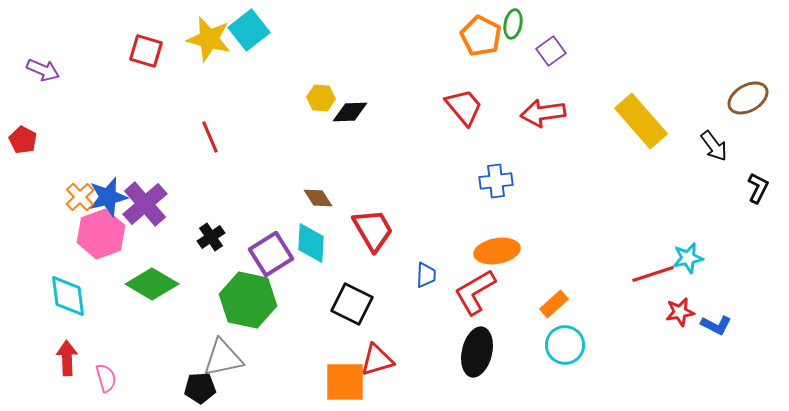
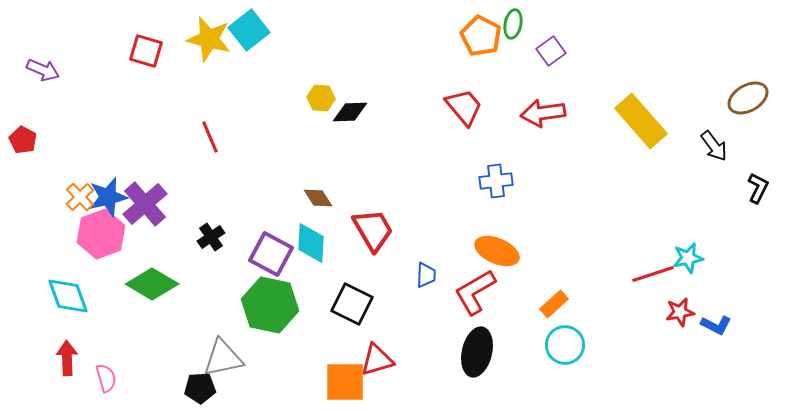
orange ellipse at (497, 251): rotated 33 degrees clockwise
purple square at (271, 254): rotated 30 degrees counterclockwise
cyan diamond at (68, 296): rotated 12 degrees counterclockwise
green hexagon at (248, 300): moved 22 px right, 5 px down
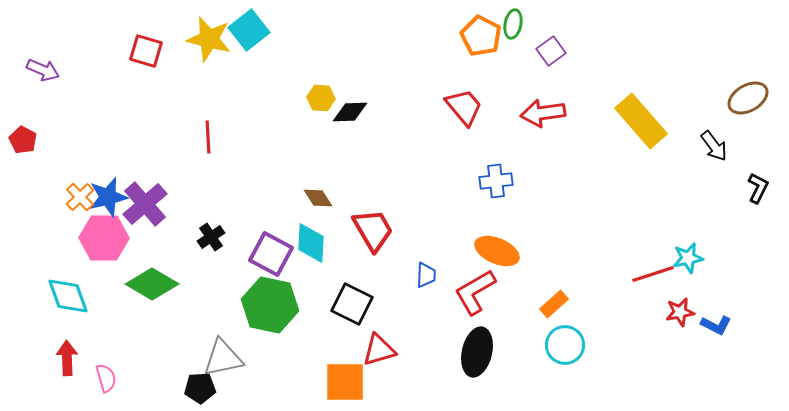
red line at (210, 137): moved 2 px left; rotated 20 degrees clockwise
pink hexagon at (101, 234): moved 3 px right, 4 px down; rotated 21 degrees clockwise
red triangle at (377, 360): moved 2 px right, 10 px up
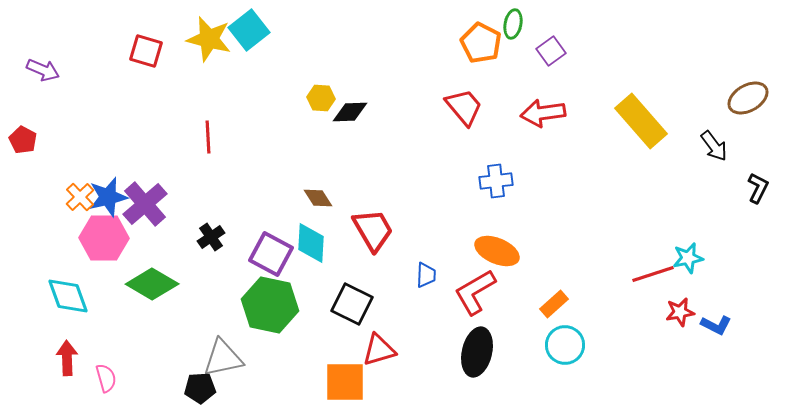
orange pentagon at (481, 36): moved 7 px down
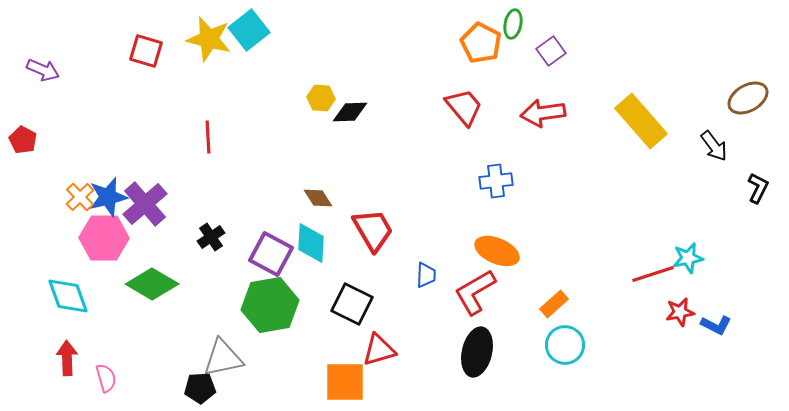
green hexagon at (270, 305): rotated 22 degrees counterclockwise
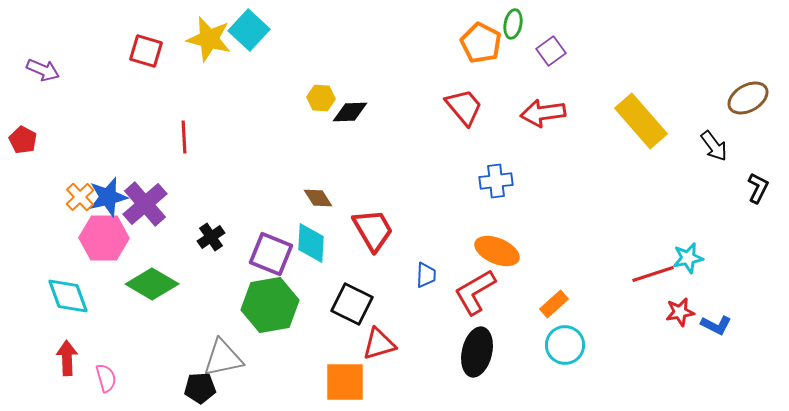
cyan square at (249, 30): rotated 9 degrees counterclockwise
red line at (208, 137): moved 24 px left
purple square at (271, 254): rotated 6 degrees counterclockwise
red triangle at (379, 350): moved 6 px up
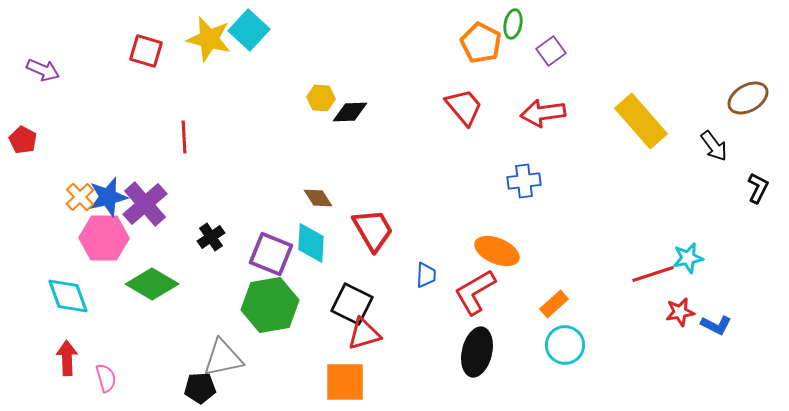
blue cross at (496, 181): moved 28 px right
red triangle at (379, 344): moved 15 px left, 10 px up
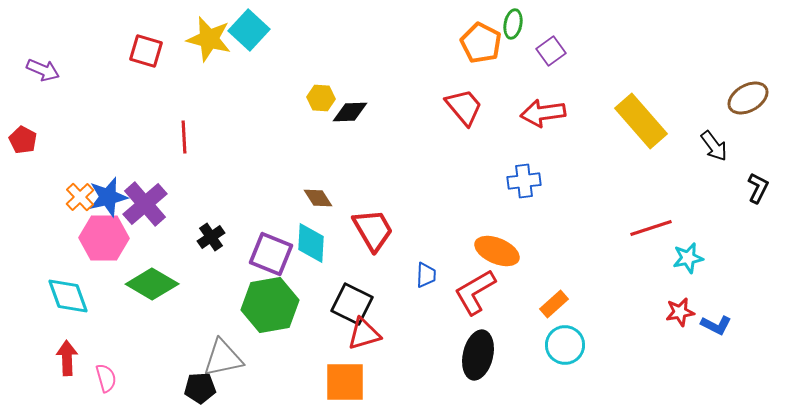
red line at (653, 274): moved 2 px left, 46 px up
black ellipse at (477, 352): moved 1 px right, 3 px down
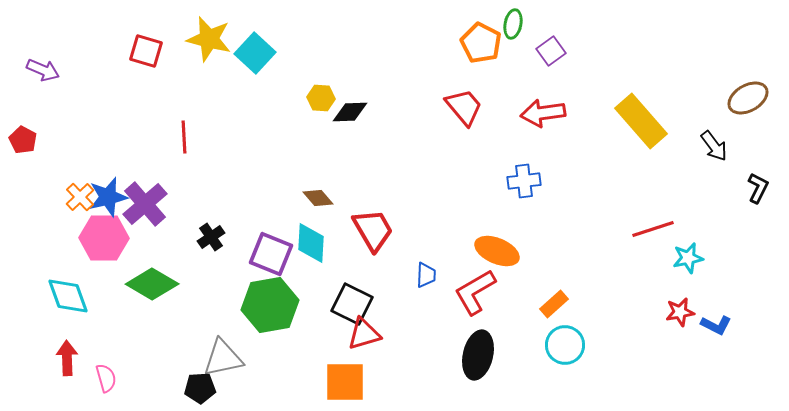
cyan square at (249, 30): moved 6 px right, 23 px down
brown diamond at (318, 198): rotated 8 degrees counterclockwise
red line at (651, 228): moved 2 px right, 1 px down
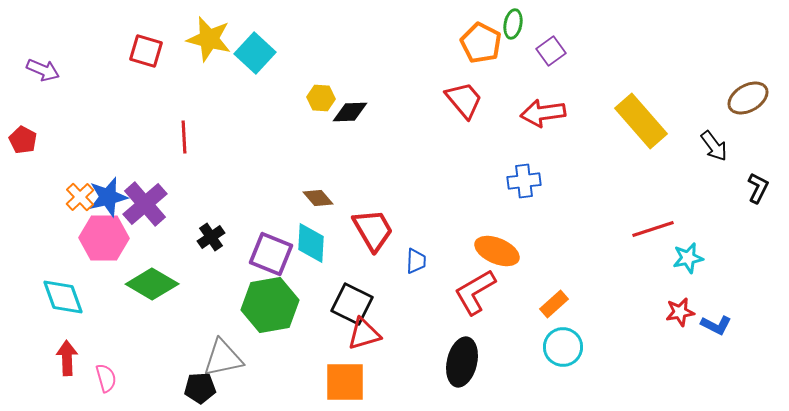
red trapezoid at (464, 107): moved 7 px up
blue trapezoid at (426, 275): moved 10 px left, 14 px up
cyan diamond at (68, 296): moved 5 px left, 1 px down
cyan circle at (565, 345): moved 2 px left, 2 px down
black ellipse at (478, 355): moved 16 px left, 7 px down
